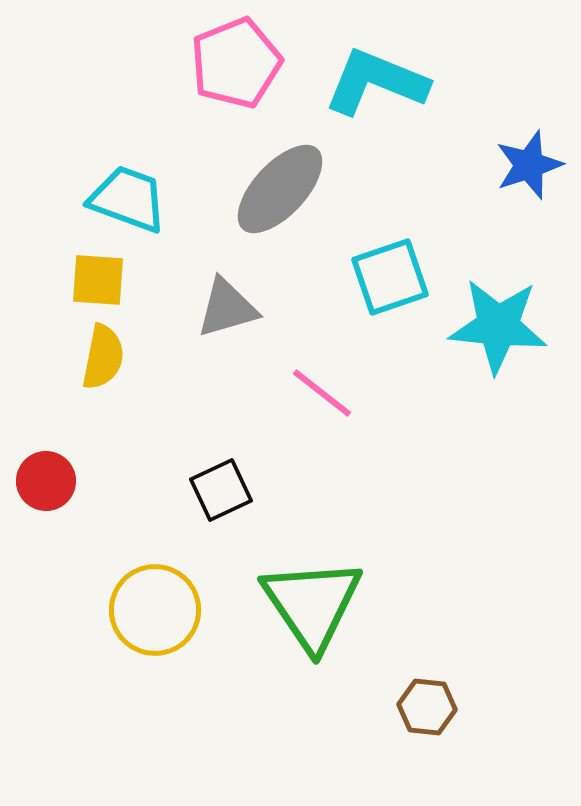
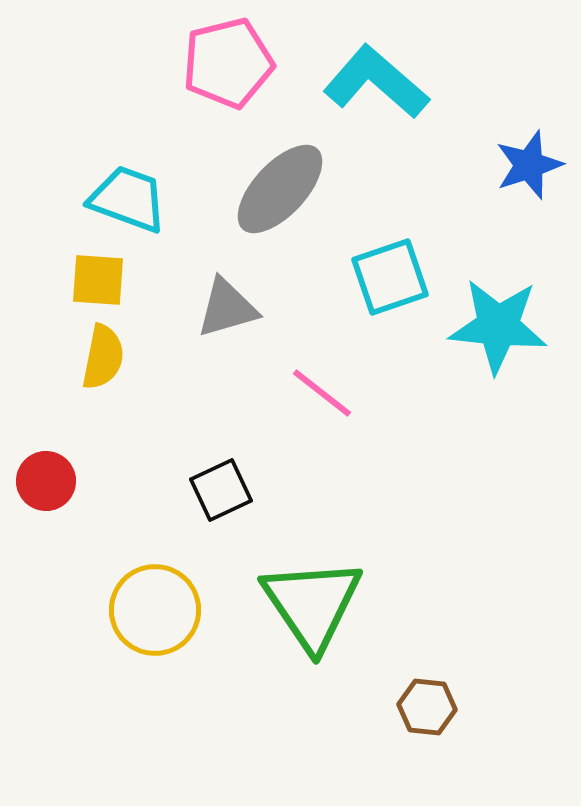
pink pentagon: moved 8 px left; rotated 8 degrees clockwise
cyan L-shape: rotated 19 degrees clockwise
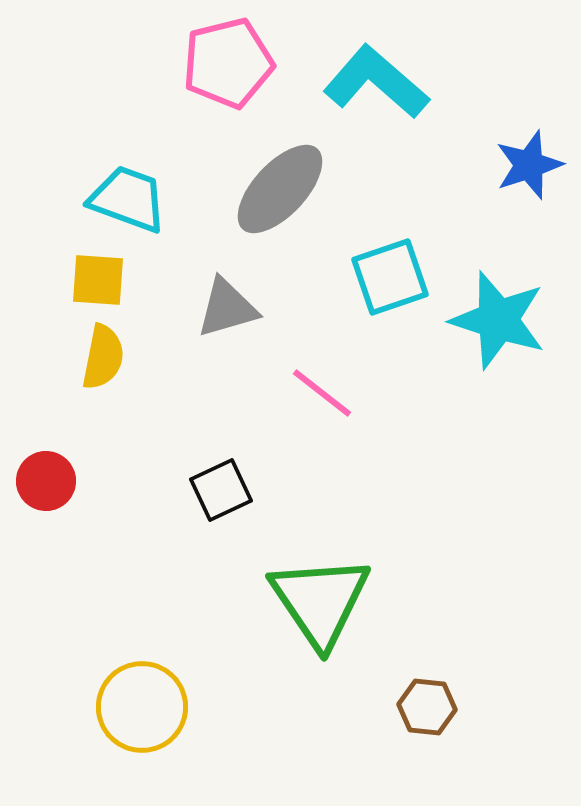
cyan star: moved 6 px up; rotated 12 degrees clockwise
green triangle: moved 8 px right, 3 px up
yellow circle: moved 13 px left, 97 px down
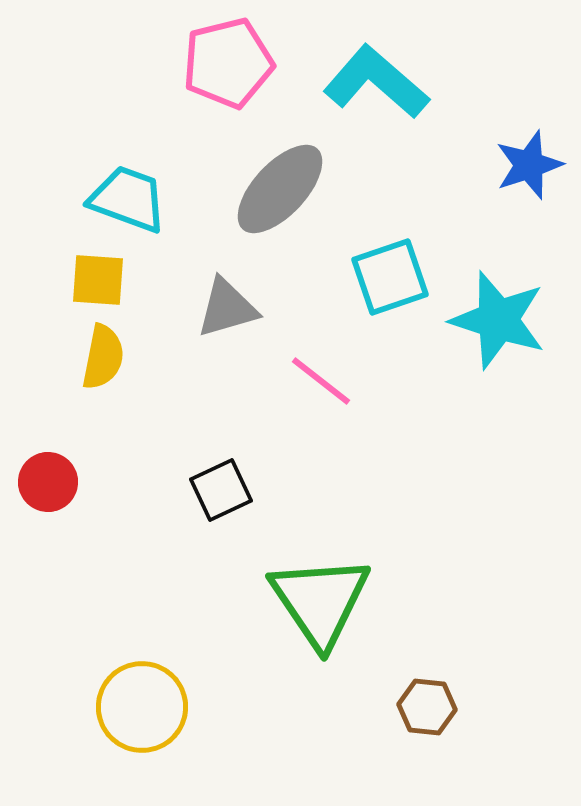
pink line: moved 1 px left, 12 px up
red circle: moved 2 px right, 1 px down
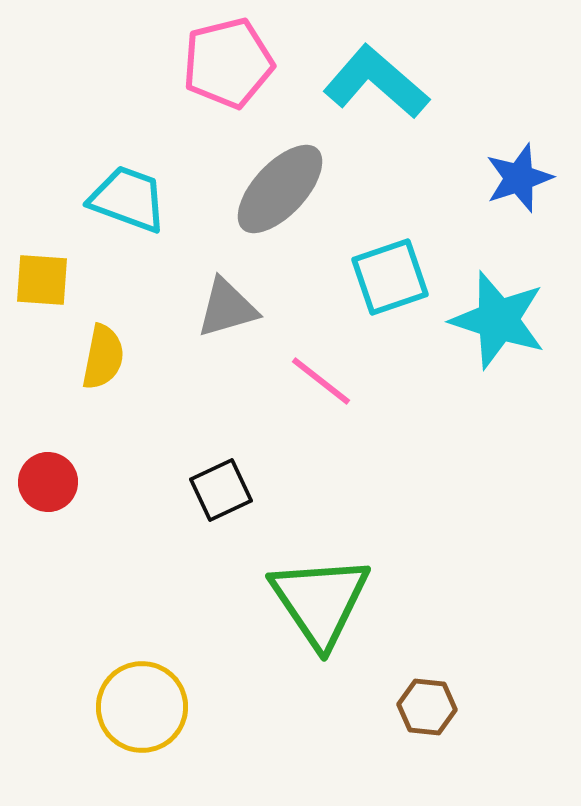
blue star: moved 10 px left, 13 px down
yellow square: moved 56 px left
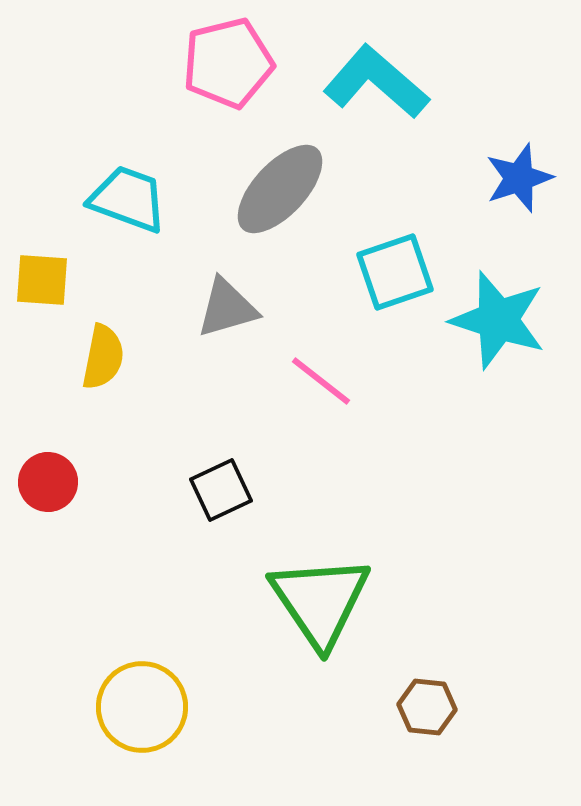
cyan square: moved 5 px right, 5 px up
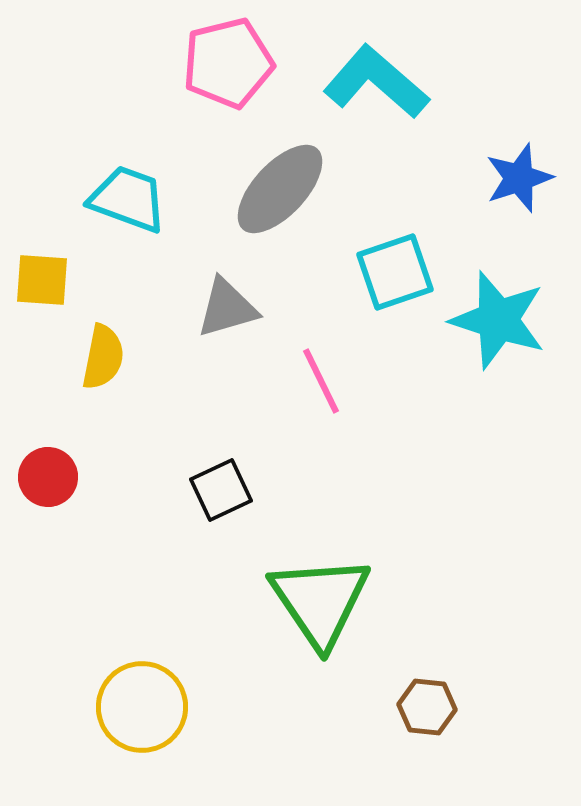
pink line: rotated 26 degrees clockwise
red circle: moved 5 px up
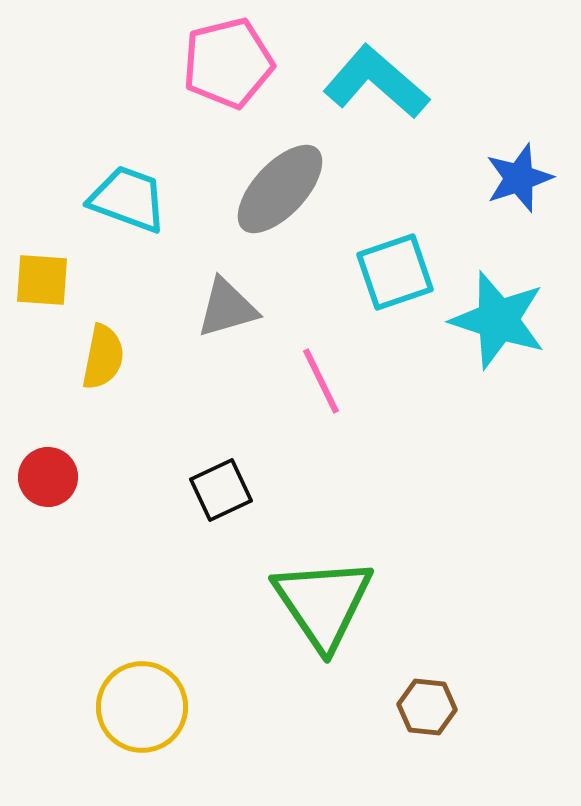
green triangle: moved 3 px right, 2 px down
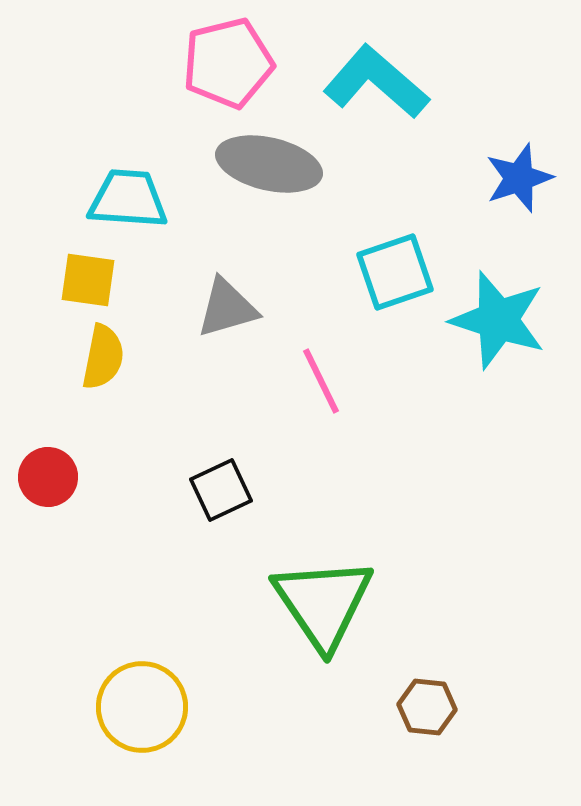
gray ellipse: moved 11 px left, 25 px up; rotated 60 degrees clockwise
cyan trapezoid: rotated 16 degrees counterclockwise
yellow square: moved 46 px right; rotated 4 degrees clockwise
